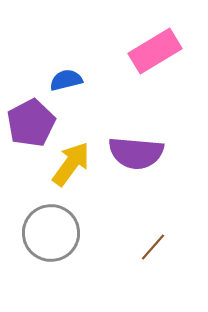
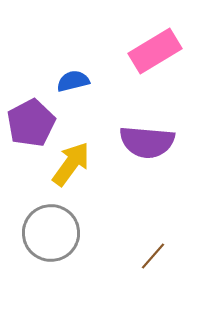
blue semicircle: moved 7 px right, 1 px down
purple semicircle: moved 11 px right, 11 px up
brown line: moved 9 px down
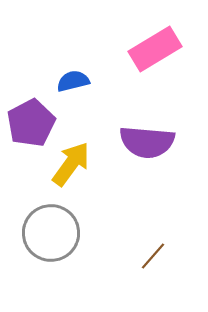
pink rectangle: moved 2 px up
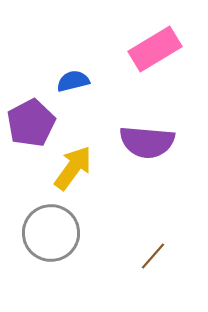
yellow arrow: moved 2 px right, 4 px down
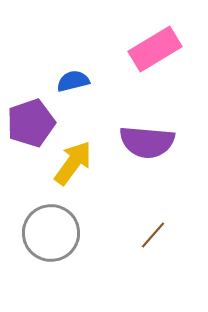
purple pentagon: rotated 9 degrees clockwise
yellow arrow: moved 5 px up
brown line: moved 21 px up
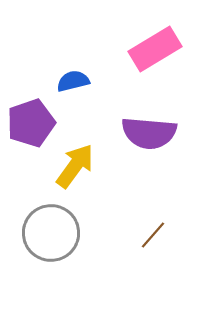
purple semicircle: moved 2 px right, 9 px up
yellow arrow: moved 2 px right, 3 px down
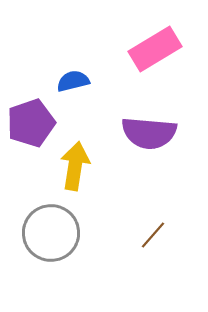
yellow arrow: rotated 27 degrees counterclockwise
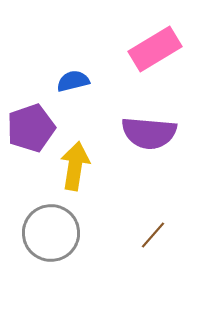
purple pentagon: moved 5 px down
